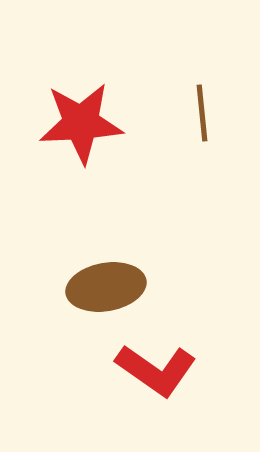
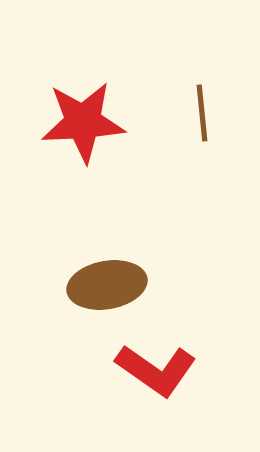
red star: moved 2 px right, 1 px up
brown ellipse: moved 1 px right, 2 px up
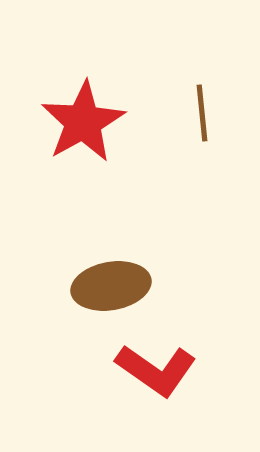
red star: rotated 26 degrees counterclockwise
brown ellipse: moved 4 px right, 1 px down
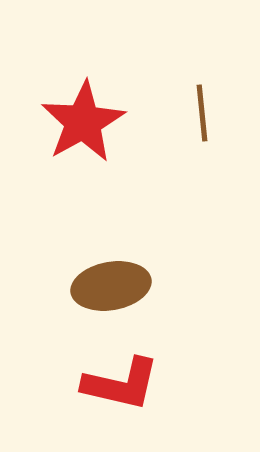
red L-shape: moved 35 px left, 14 px down; rotated 22 degrees counterclockwise
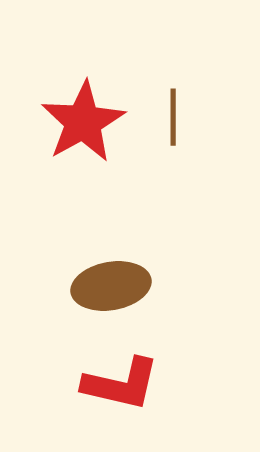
brown line: moved 29 px left, 4 px down; rotated 6 degrees clockwise
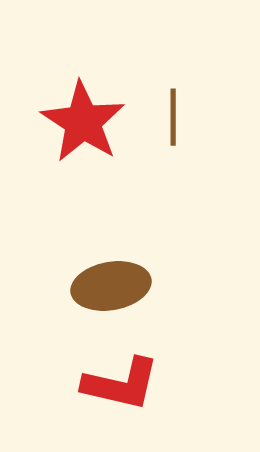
red star: rotated 10 degrees counterclockwise
